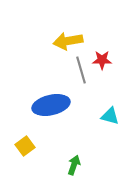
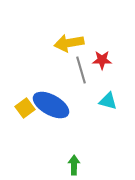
yellow arrow: moved 1 px right, 2 px down
blue ellipse: rotated 42 degrees clockwise
cyan triangle: moved 2 px left, 15 px up
yellow square: moved 38 px up
green arrow: rotated 18 degrees counterclockwise
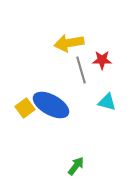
cyan triangle: moved 1 px left, 1 px down
green arrow: moved 2 px right, 1 px down; rotated 36 degrees clockwise
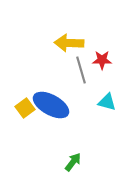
yellow arrow: rotated 12 degrees clockwise
green arrow: moved 3 px left, 4 px up
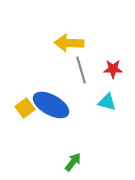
red star: moved 11 px right, 9 px down
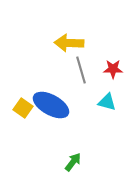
yellow square: moved 2 px left; rotated 18 degrees counterclockwise
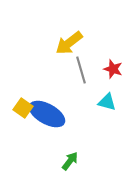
yellow arrow: rotated 40 degrees counterclockwise
red star: rotated 18 degrees clockwise
blue ellipse: moved 4 px left, 9 px down
green arrow: moved 3 px left, 1 px up
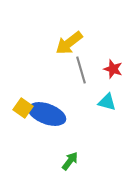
blue ellipse: rotated 9 degrees counterclockwise
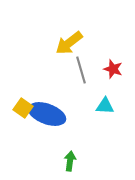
cyan triangle: moved 2 px left, 4 px down; rotated 12 degrees counterclockwise
green arrow: rotated 30 degrees counterclockwise
